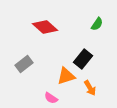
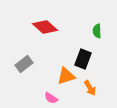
green semicircle: moved 7 px down; rotated 144 degrees clockwise
black rectangle: rotated 18 degrees counterclockwise
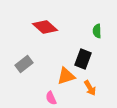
pink semicircle: rotated 32 degrees clockwise
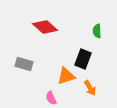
gray rectangle: rotated 54 degrees clockwise
